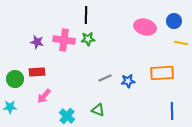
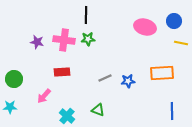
red rectangle: moved 25 px right
green circle: moved 1 px left
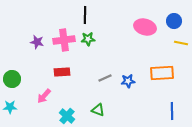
black line: moved 1 px left
pink cross: rotated 15 degrees counterclockwise
green circle: moved 2 px left
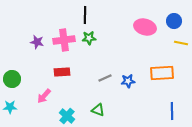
green star: moved 1 px right, 1 px up
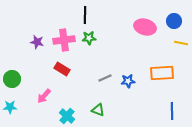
red rectangle: moved 3 px up; rotated 35 degrees clockwise
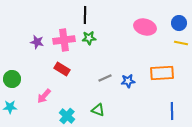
blue circle: moved 5 px right, 2 px down
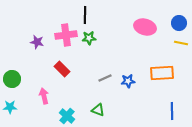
pink cross: moved 2 px right, 5 px up
red rectangle: rotated 14 degrees clockwise
pink arrow: rotated 126 degrees clockwise
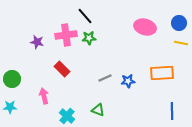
black line: moved 1 px down; rotated 42 degrees counterclockwise
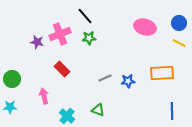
pink cross: moved 6 px left, 1 px up; rotated 15 degrees counterclockwise
yellow line: moved 2 px left; rotated 16 degrees clockwise
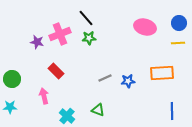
black line: moved 1 px right, 2 px down
yellow line: moved 1 px left; rotated 32 degrees counterclockwise
red rectangle: moved 6 px left, 2 px down
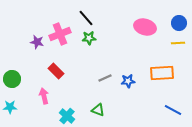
blue line: moved 1 px right, 1 px up; rotated 60 degrees counterclockwise
